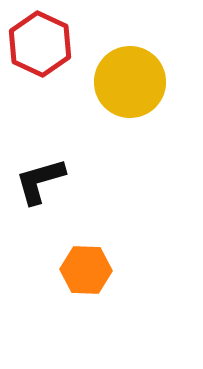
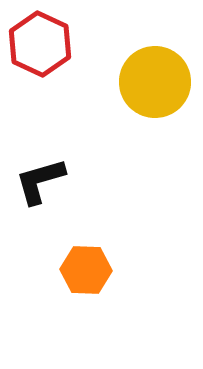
yellow circle: moved 25 px right
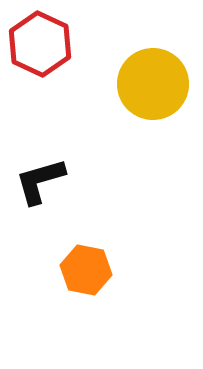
yellow circle: moved 2 px left, 2 px down
orange hexagon: rotated 9 degrees clockwise
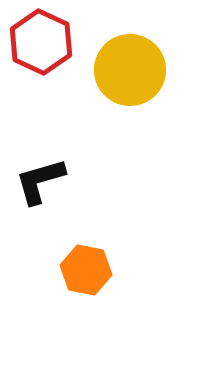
red hexagon: moved 1 px right, 2 px up
yellow circle: moved 23 px left, 14 px up
